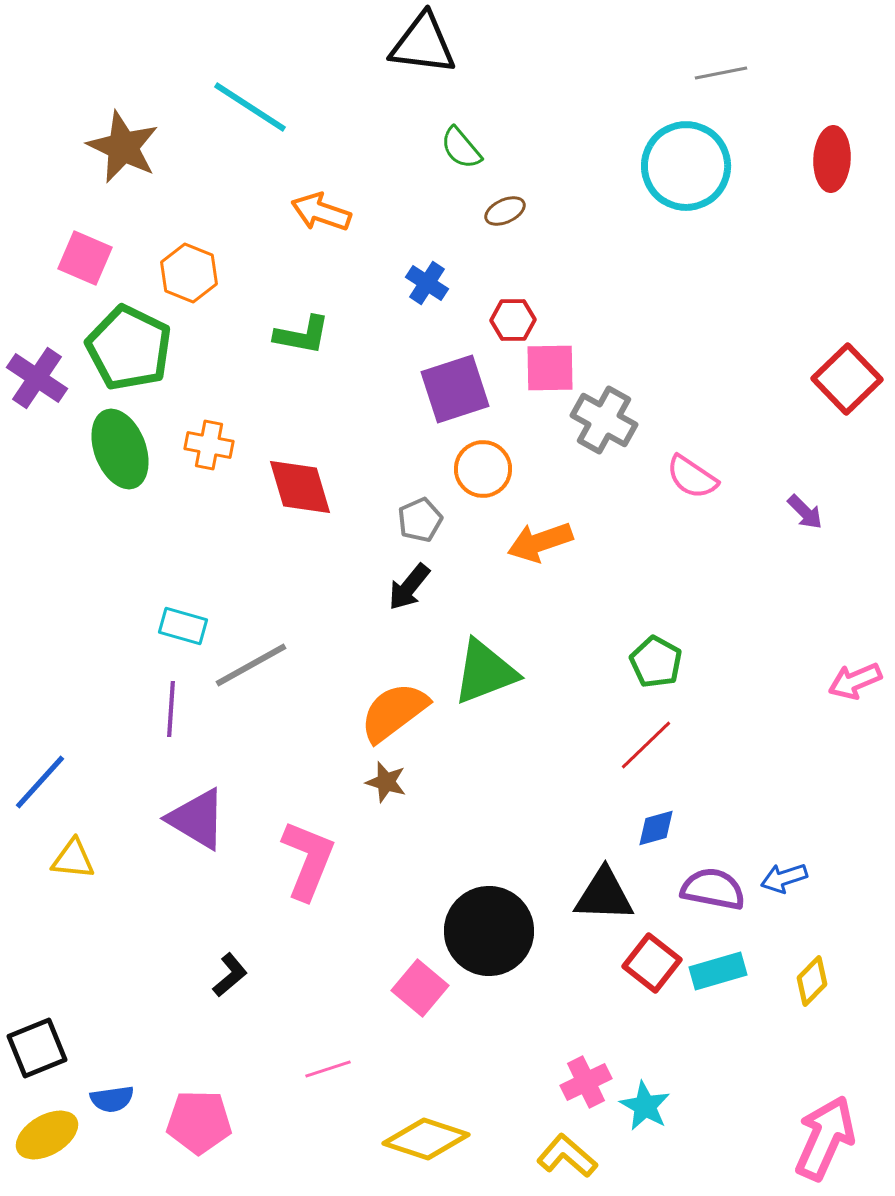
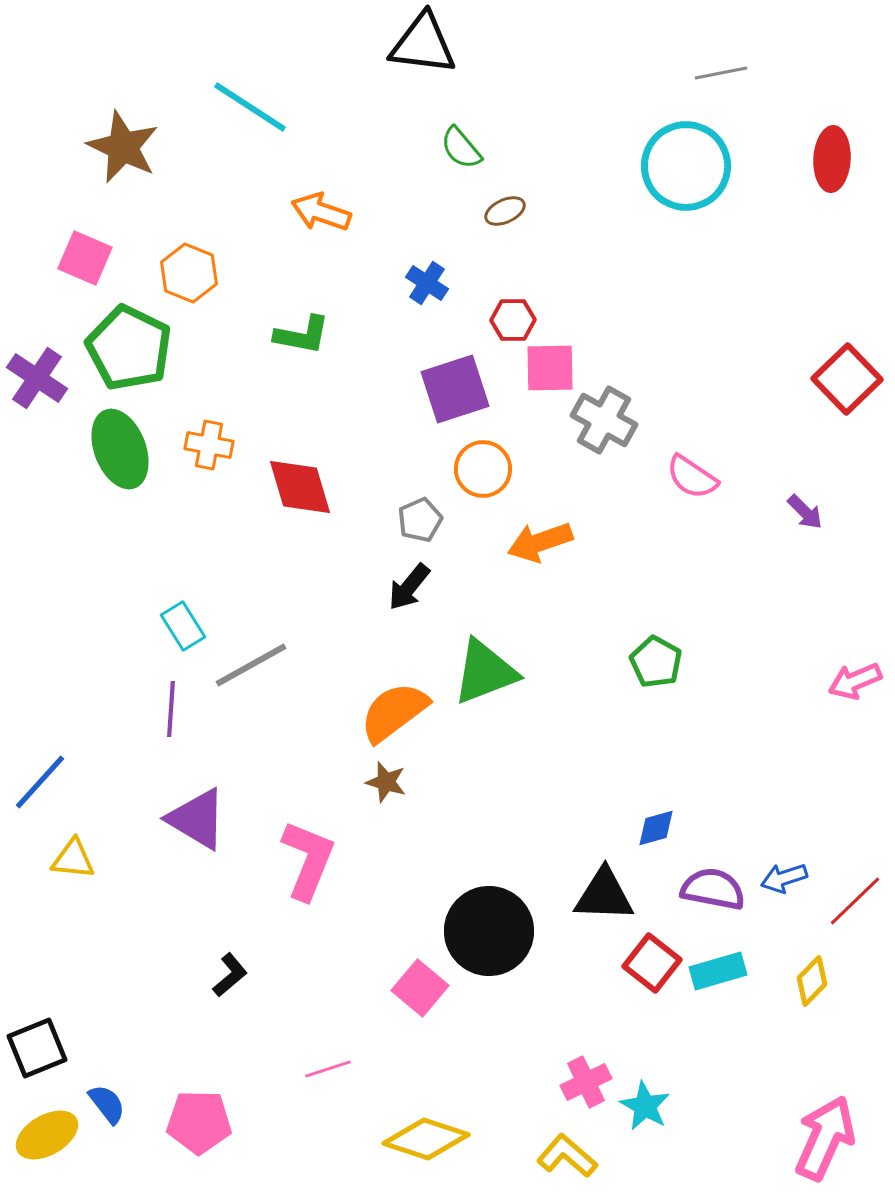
cyan rectangle at (183, 626): rotated 42 degrees clockwise
red line at (646, 745): moved 209 px right, 156 px down
blue semicircle at (112, 1099): moved 5 px left, 5 px down; rotated 120 degrees counterclockwise
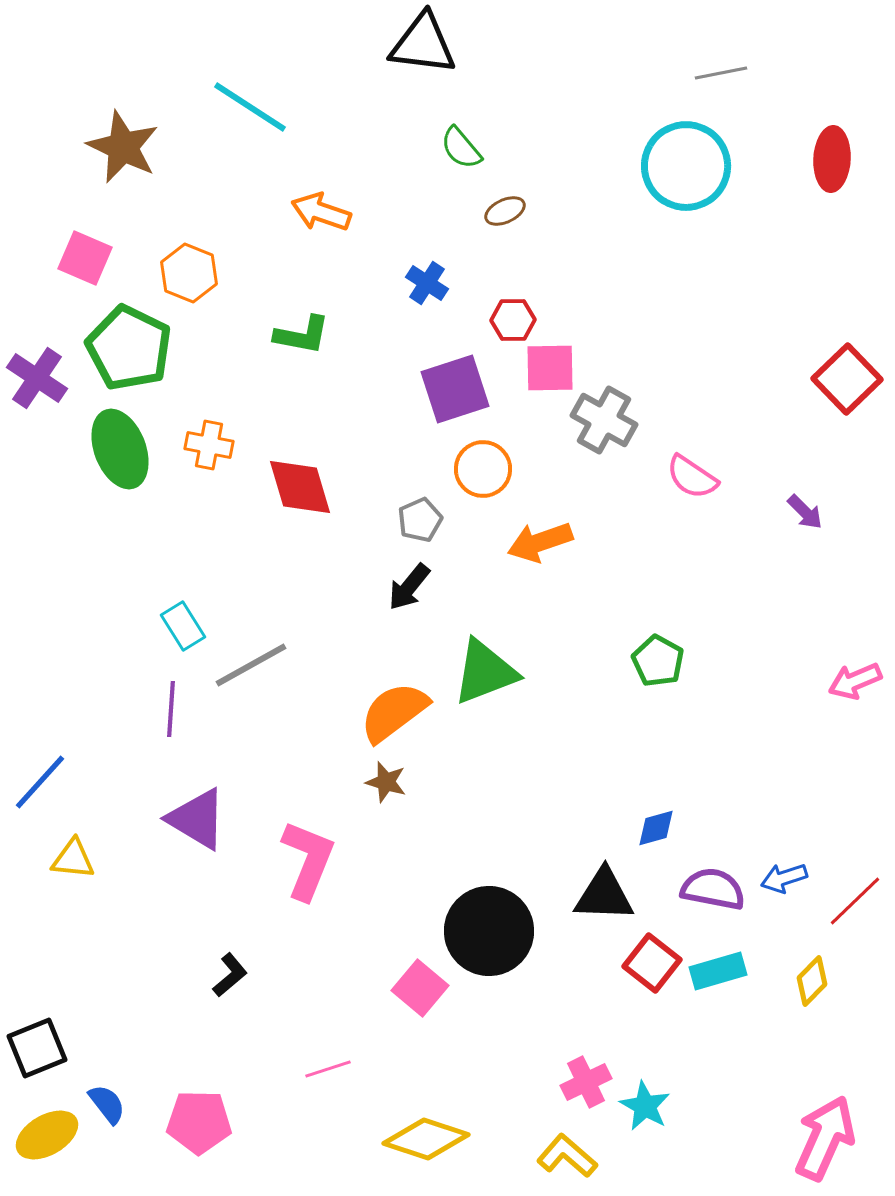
green pentagon at (656, 662): moved 2 px right, 1 px up
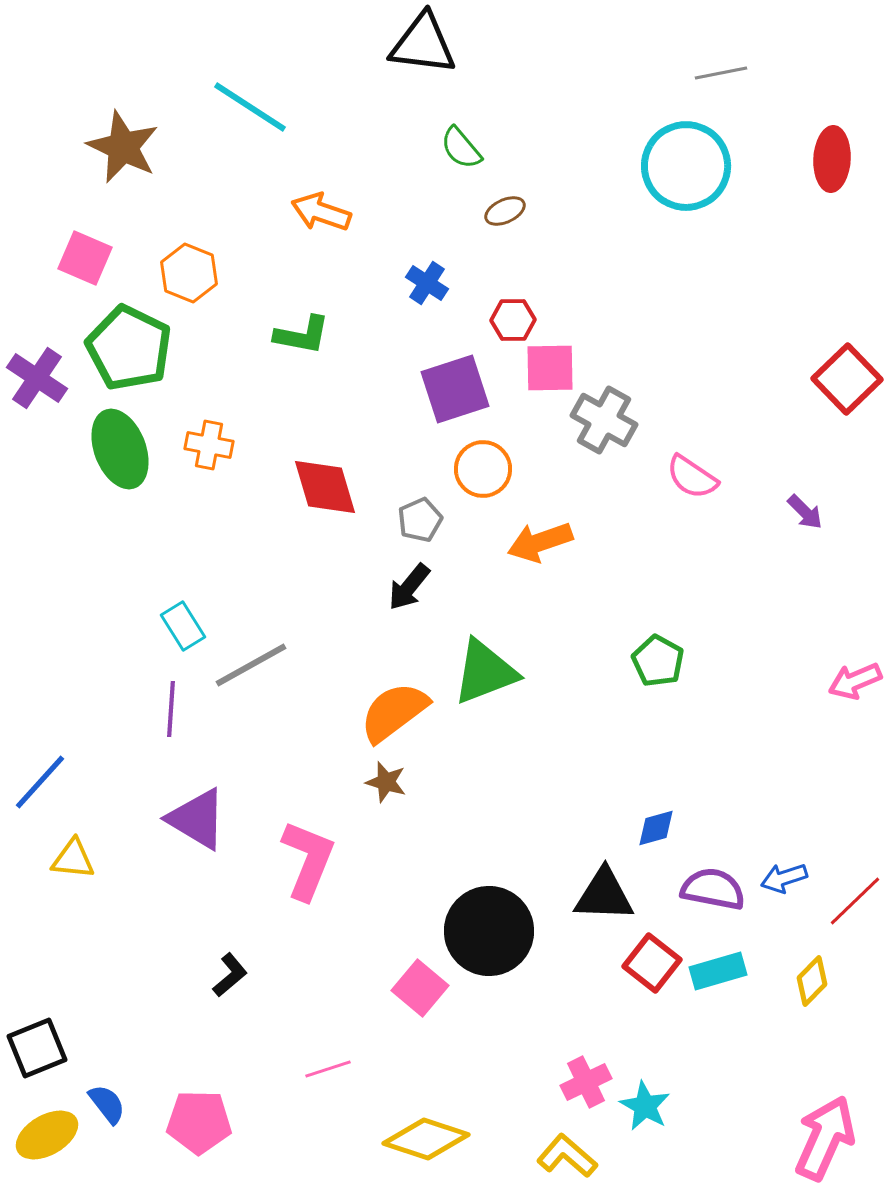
red diamond at (300, 487): moved 25 px right
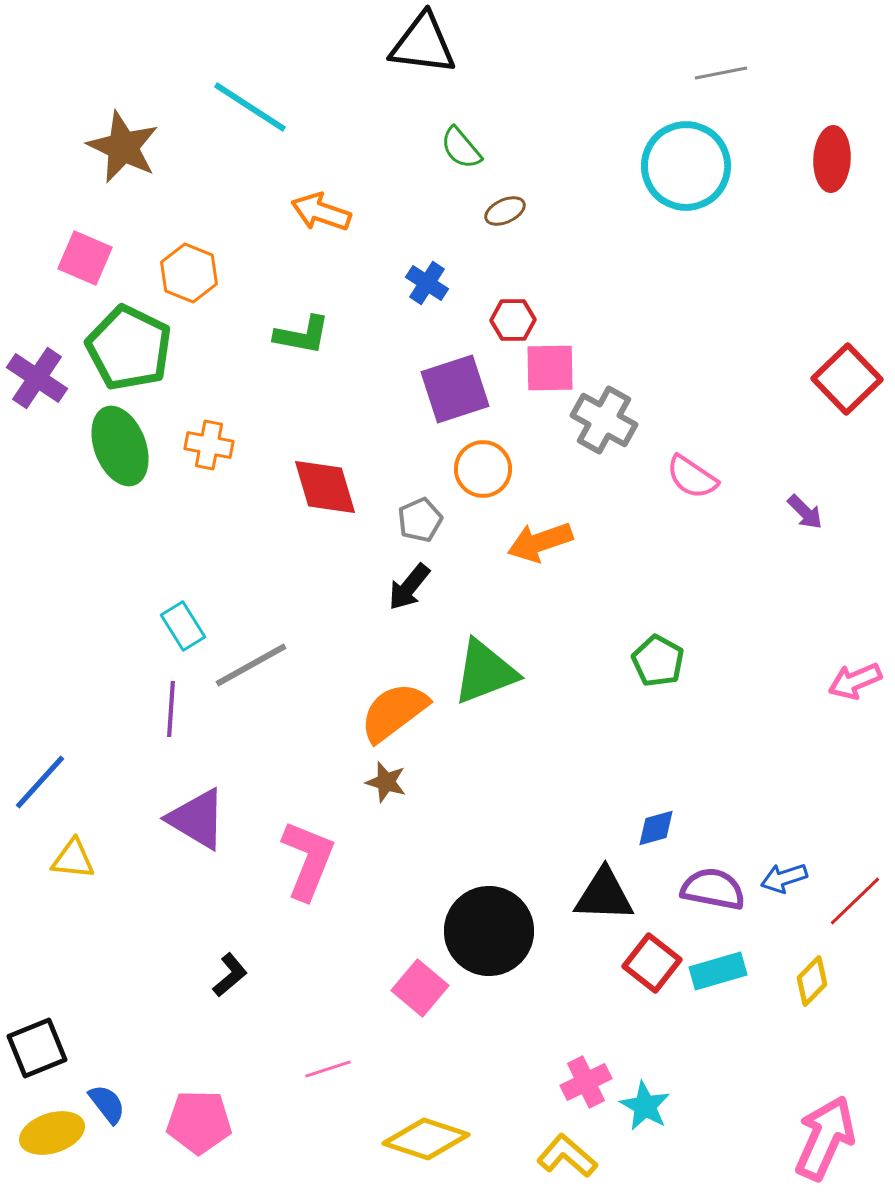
green ellipse at (120, 449): moved 3 px up
yellow ellipse at (47, 1135): moved 5 px right, 2 px up; rotated 12 degrees clockwise
